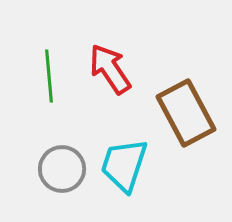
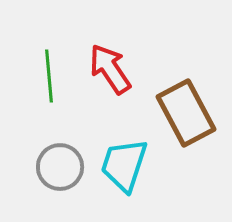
gray circle: moved 2 px left, 2 px up
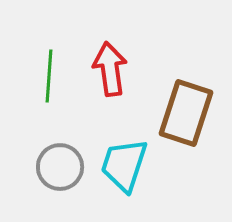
red arrow: rotated 26 degrees clockwise
green line: rotated 9 degrees clockwise
brown rectangle: rotated 46 degrees clockwise
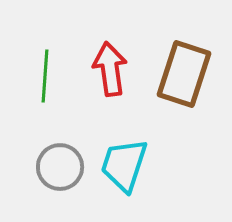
green line: moved 4 px left
brown rectangle: moved 2 px left, 39 px up
